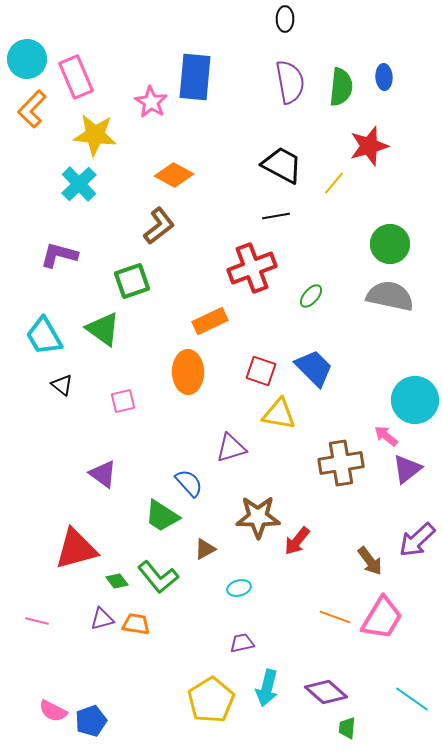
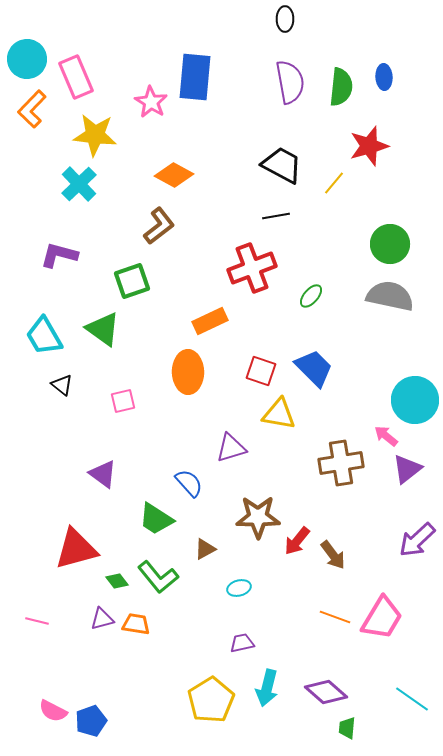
green trapezoid at (162, 516): moved 6 px left, 3 px down
brown arrow at (370, 561): moved 37 px left, 6 px up
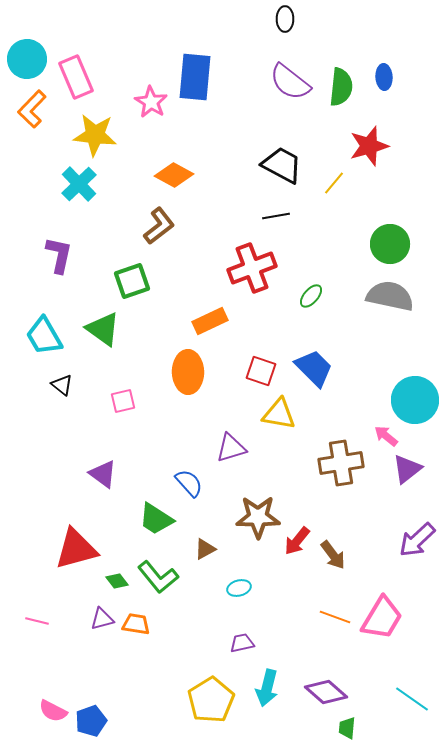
purple semicircle at (290, 82): rotated 138 degrees clockwise
purple L-shape at (59, 255): rotated 87 degrees clockwise
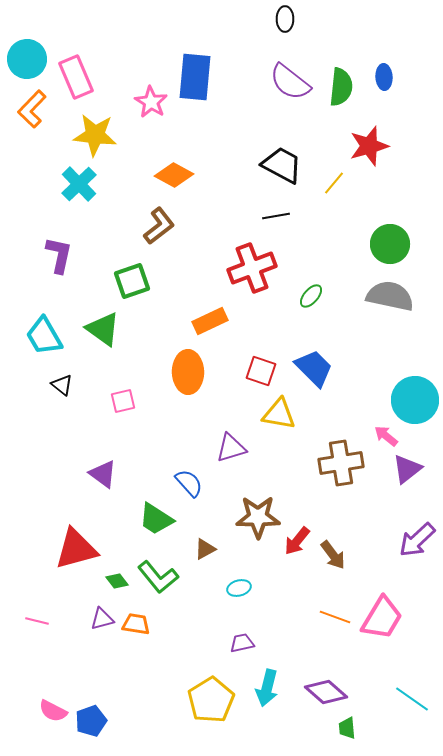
green trapezoid at (347, 728): rotated 10 degrees counterclockwise
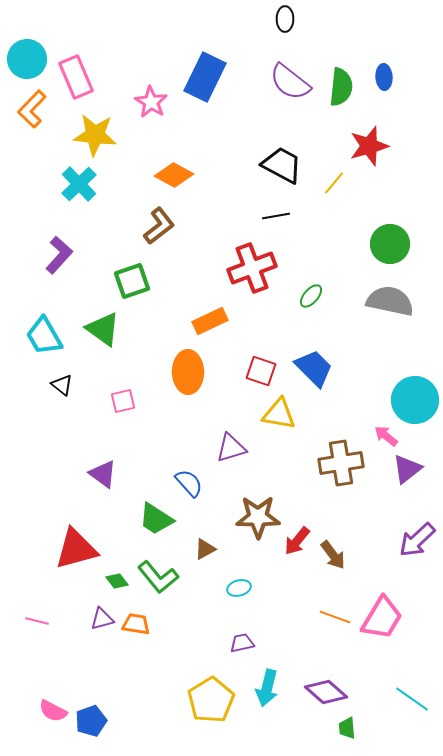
blue rectangle at (195, 77): moved 10 px right; rotated 21 degrees clockwise
purple L-shape at (59, 255): rotated 30 degrees clockwise
gray semicircle at (390, 296): moved 5 px down
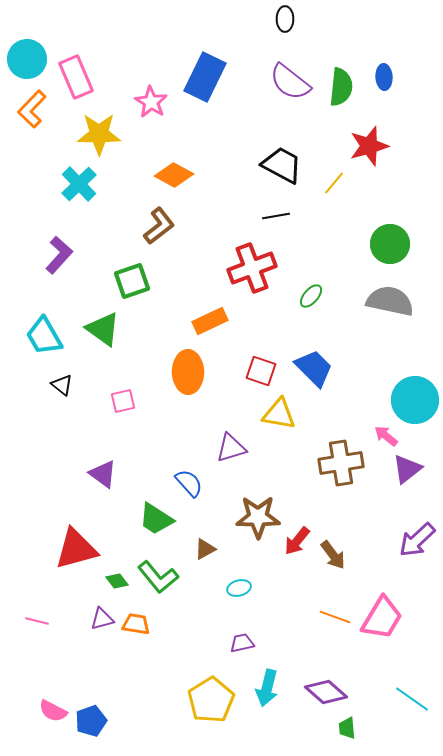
yellow star at (95, 135): moved 4 px right, 1 px up; rotated 6 degrees counterclockwise
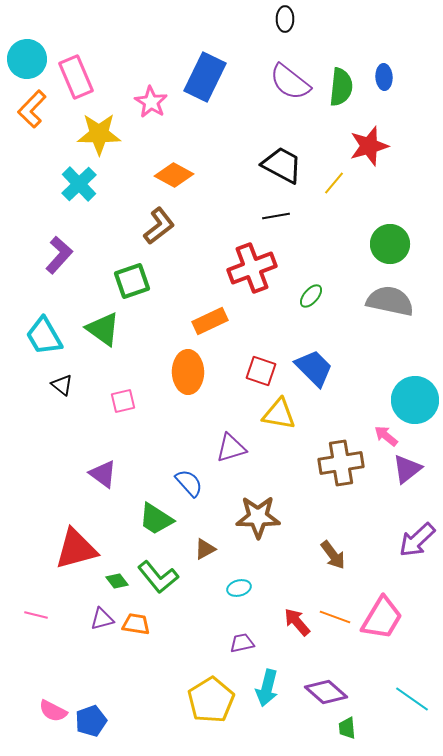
red arrow at (297, 541): moved 81 px down; rotated 100 degrees clockwise
pink line at (37, 621): moved 1 px left, 6 px up
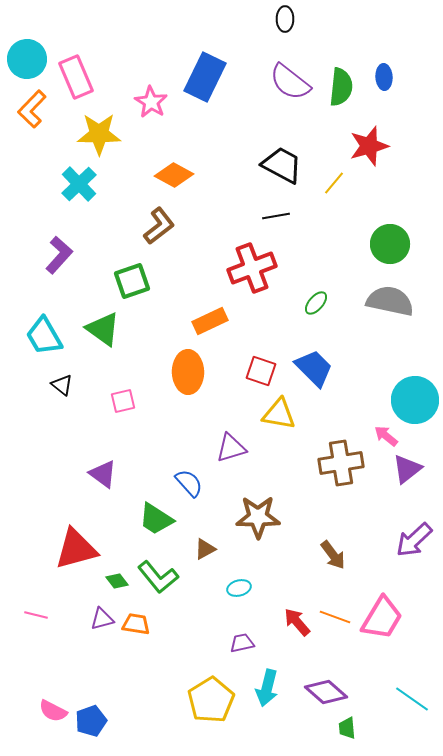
green ellipse at (311, 296): moved 5 px right, 7 px down
purple arrow at (417, 540): moved 3 px left
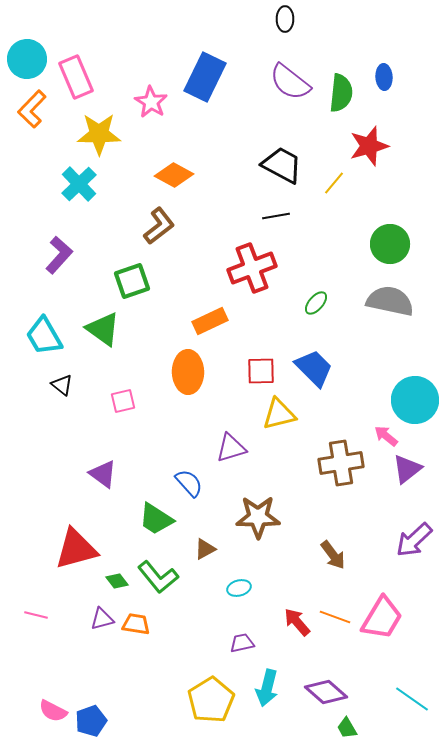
green semicircle at (341, 87): moved 6 px down
red square at (261, 371): rotated 20 degrees counterclockwise
yellow triangle at (279, 414): rotated 24 degrees counterclockwise
green trapezoid at (347, 728): rotated 25 degrees counterclockwise
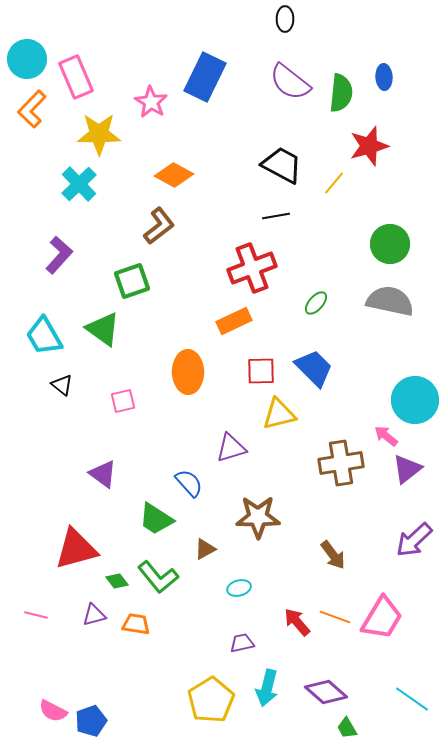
orange rectangle at (210, 321): moved 24 px right
purple triangle at (102, 619): moved 8 px left, 4 px up
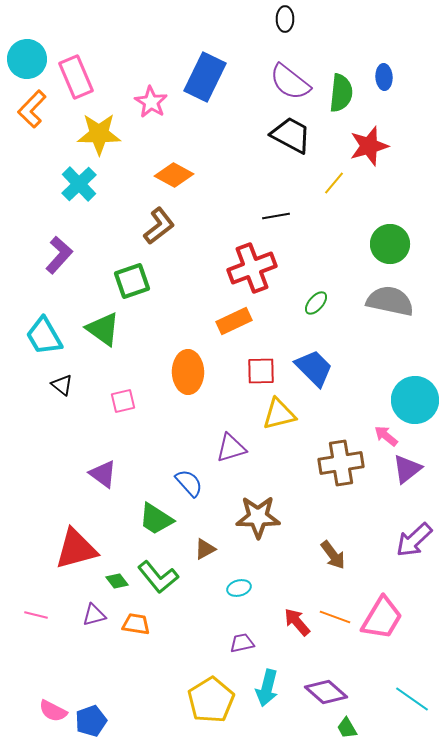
black trapezoid at (282, 165): moved 9 px right, 30 px up
